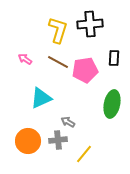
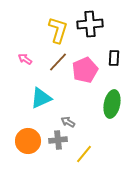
brown line: rotated 75 degrees counterclockwise
pink pentagon: rotated 15 degrees counterclockwise
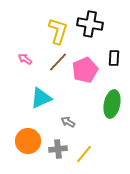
black cross: rotated 15 degrees clockwise
yellow L-shape: moved 1 px down
gray cross: moved 9 px down
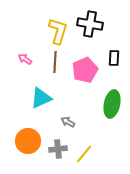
brown line: moved 3 px left; rotated 40 degrees counterclockwise
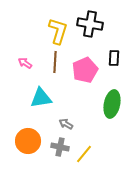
pink arrow: moved 4 px down
cyan triangle: rotated 15 degrees clockwise
gray arrow: moved 2 px left, 2 px down
gray cross: moved 2 px right, 2 px up; rotated 18 degrees clockwise
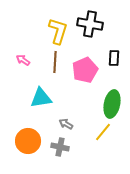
pink arrow: moved 2 px left, 3 px up
yellow line: moved 19 px right, 22 px up
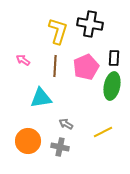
brown line: moved 4 px down
pink pentagon: moved 1 px right, 3 px up
green ellipse: moved 18 px up
yellow line: rotated 24 degrees clockwise
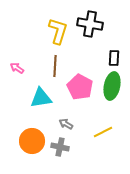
pink arrow: moved 6 px left, 8 px down
pink pentagon: moved 6 px left, 20 px down; rotated 20 degrees counterclockwise
orange circle: moved 4 px right
